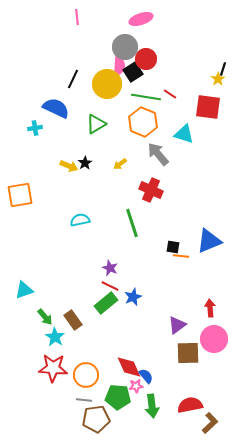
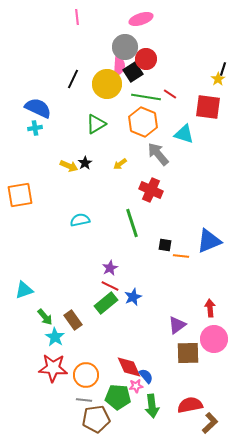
blue semicircle at (56, 108): moved 18 px left
black square at (173, 247): moved 8 px left, 2 px up
purple star at (110, 268): rotated 21 degrees clockwise
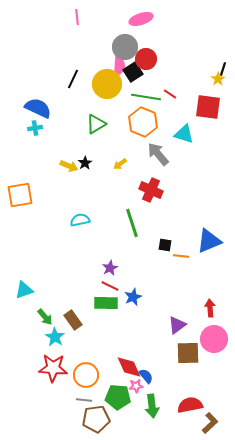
green rectangle at (106, 303): rotated 40 degrees clockwise
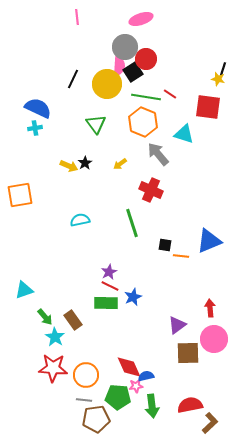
yellow star at (218, 79): rotated 24 degrees counterclockwise
green triangle at (96, 124): rotated 35 degrees counterclockwise
purple star at (110, 268): moved 1 px left, 4 px down
blue semicircle at (146, 376): rotated 63 degrees counterclockwise
